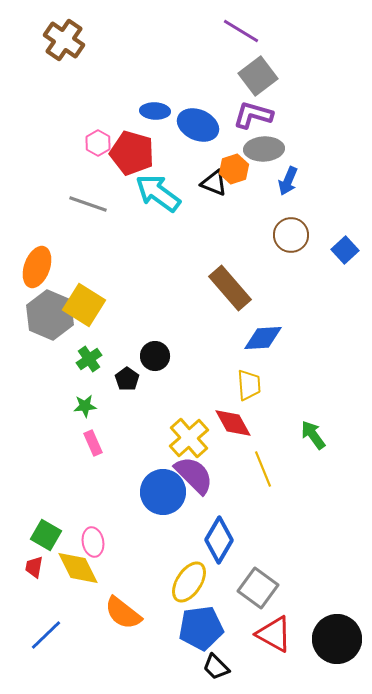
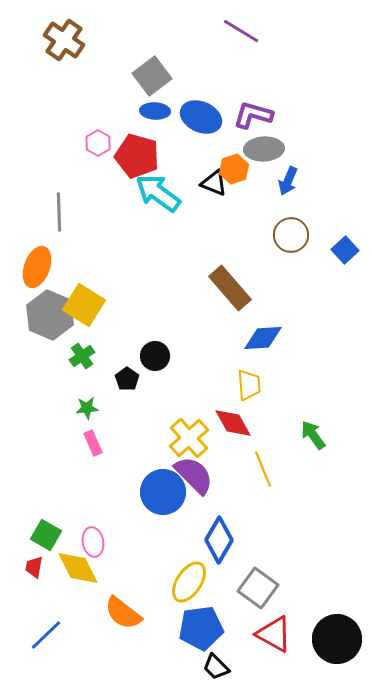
gray square at (258, 76): moved 106 px left
blue ellipse at (198, 125): moved 3 px right, 8 px up
red pentagon at (132, 153): moved 5 px right, 3 px down
gray line at (88, 204): moved 29 px left, 8 px down; rotated 69 degrees clockwise
green cross at (89, 359): moved 7 px left, 3 px up
green star at (85, 406): moved 2 px right, 2 px down
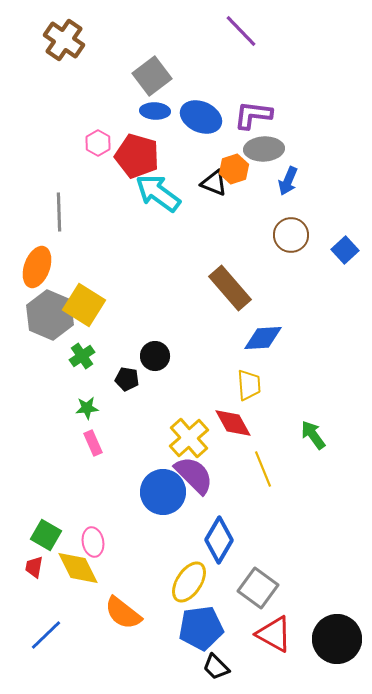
purple line at (241, 31): rotated 15 degrees clockwise
purple L-shape at (253, 115): rotated 9 degrees counterclockwise
black pentagon at (127, 379): rotated 25 degrees counterclockwise
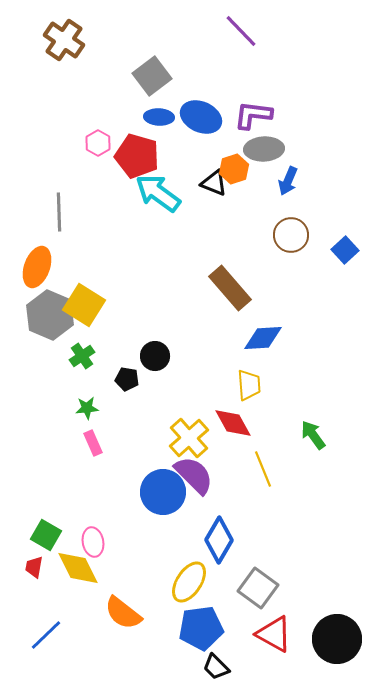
blue ellipse at (155, 111): moved 4 px right, 6 px down
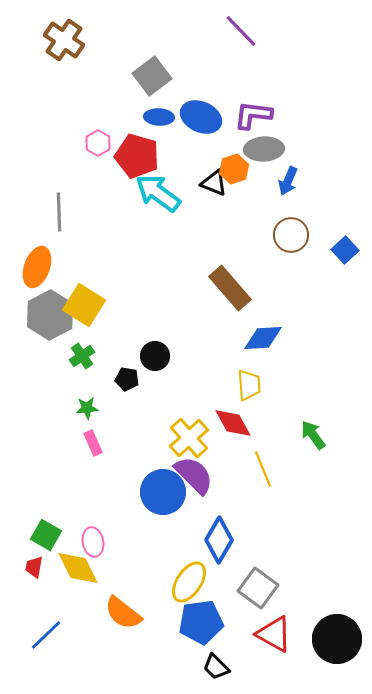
gray hexagon at (50, 315): rotated 9 degrees clockwise
blue pentagon at (201, 628): moved 6 px up
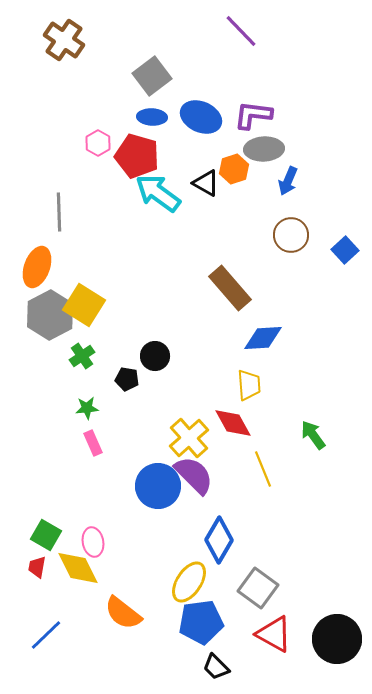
blue ellipse at (159, 117): moved 7 px left
black triangle at (214, 183): moved 8 px left; rotated 8 degrees clockwise
blue circle at (163, 492): moved 5 px left, 6 px up
red trapezoid at (34, 567): moved 3 px right
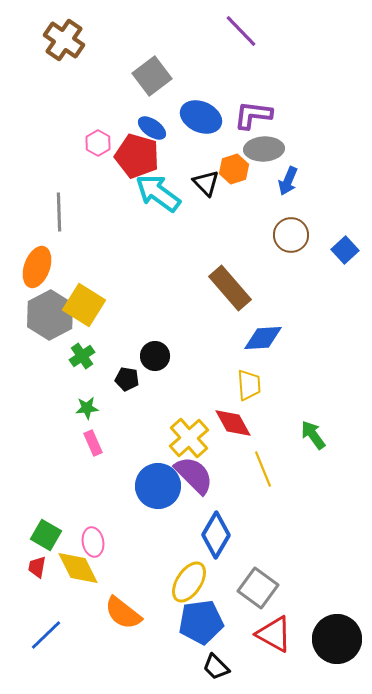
blue ellipse at (152, 117): moved 11 px down; rotated 32 degrees clockwise
black triangle at (206, 183): rotated 16 degrees clockwise
blue diamond at (219, 540): moved 3 px left, 5 px up
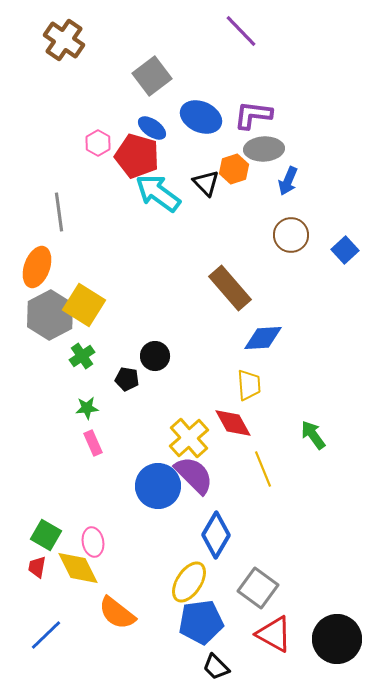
gray line at (59, 212): rotated 6 degrees counterclockwise
orange semicircle at (123, 613): moved 6 px left
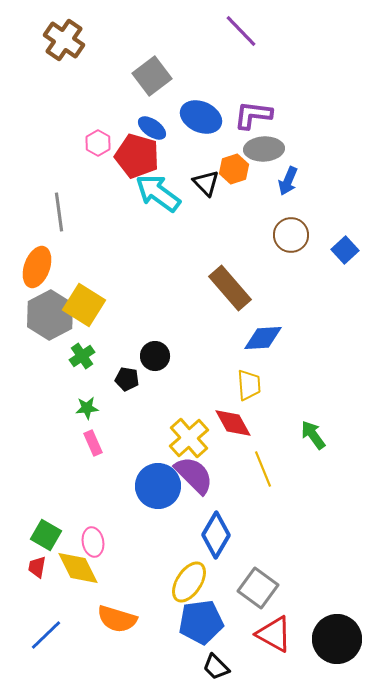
orange semicircle at (117, 613): moved 6 px down; rotated 21 degrees counterclockwise
